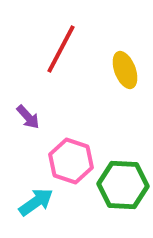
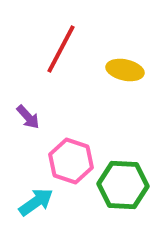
yellow ellipse: rotated 57 degrees counterclockwise
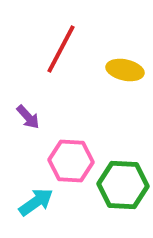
pink hexagon: rotated 15 degrees counterclockwise
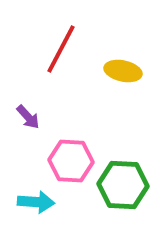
yellow ellipse: moved 2 px left, 1 px down
cyan arrow: rotated 39 degrees clockwise
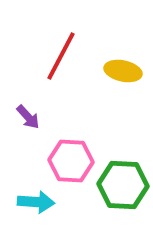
red line: moved 7 px down
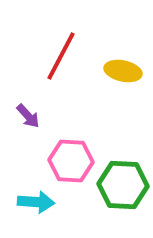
purple arrow: moved 1 px up
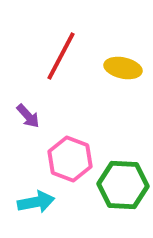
yellow ellipse: moved 3 px up
pink hexagon: moved 1 px left, 2 px up; rotated 18 degrees clockwise
cyan arrow: rotated 15 degrees counterclockwise
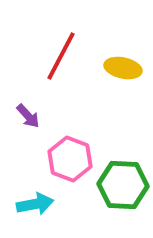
cyan arrow: moved 1 px left, 2 px down
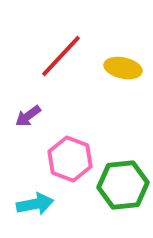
red line: rotated 15 degrees clockwise
purple arrow: rotated 96 degrees clockwise
green hexagon: rotated 9 degrees counterclockwise
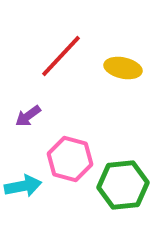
pink hexagon: rotated 6 degrees counterclockwise
cyan arrow: moved 12 px left, 18 px up
